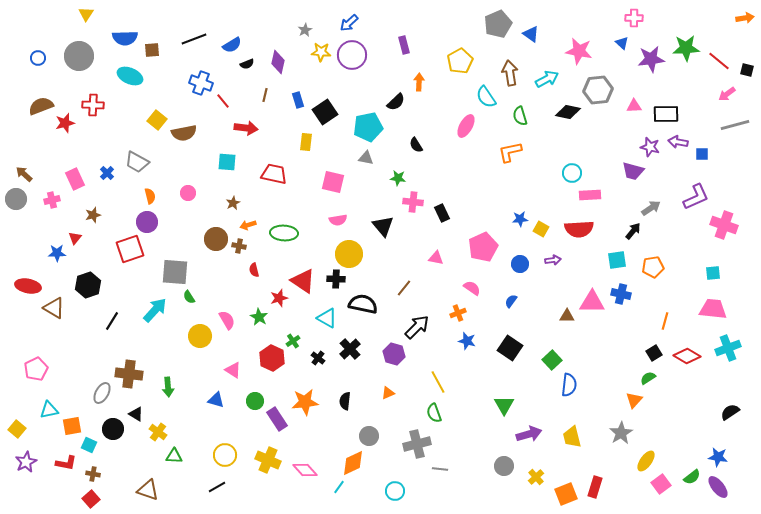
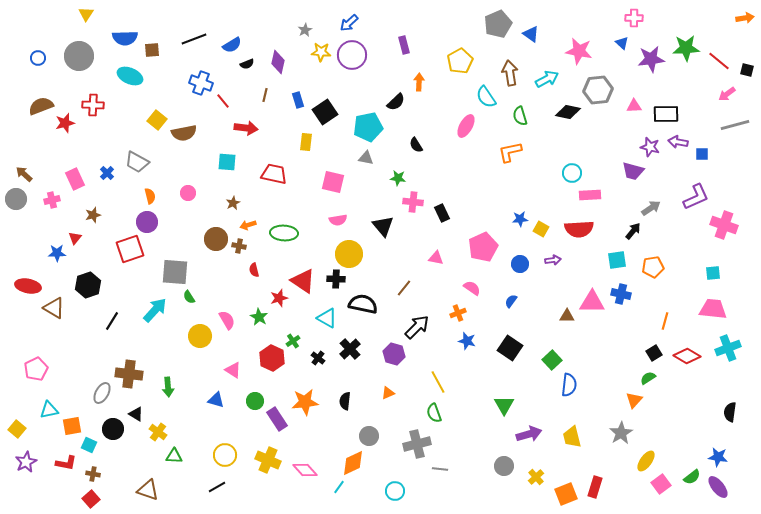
black semicircle at (730, 412): rotated 48 degrees counterclockwise
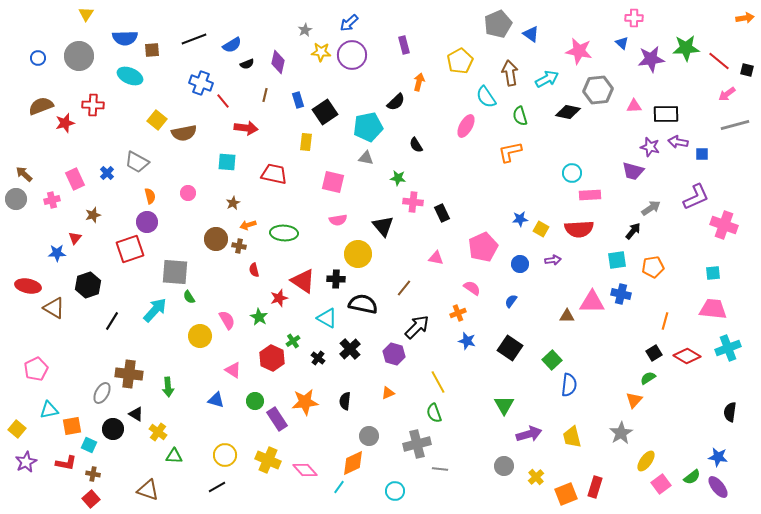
orange arrow at (419, 82): rotated 12 degrees clockwise
yellow circle at (349, 254): moved 9 px right
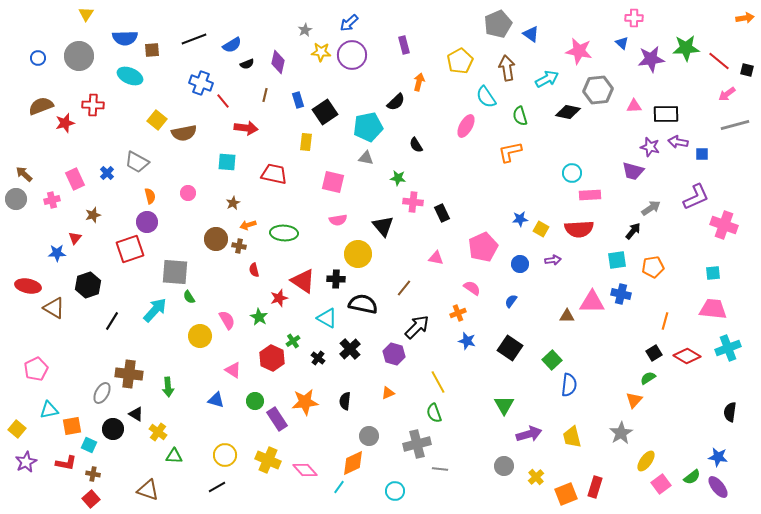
brown arrow at (510, 73): moved 3 px left, 5 px up
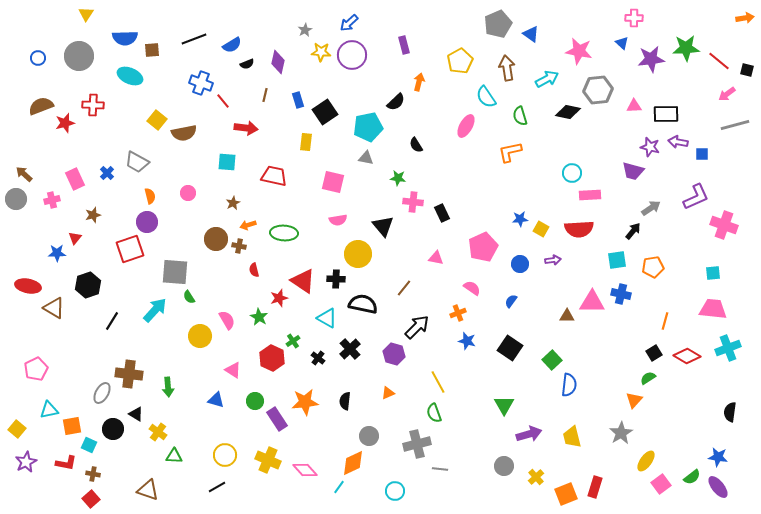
red trapezoid at (274, 174): moved 2 px down
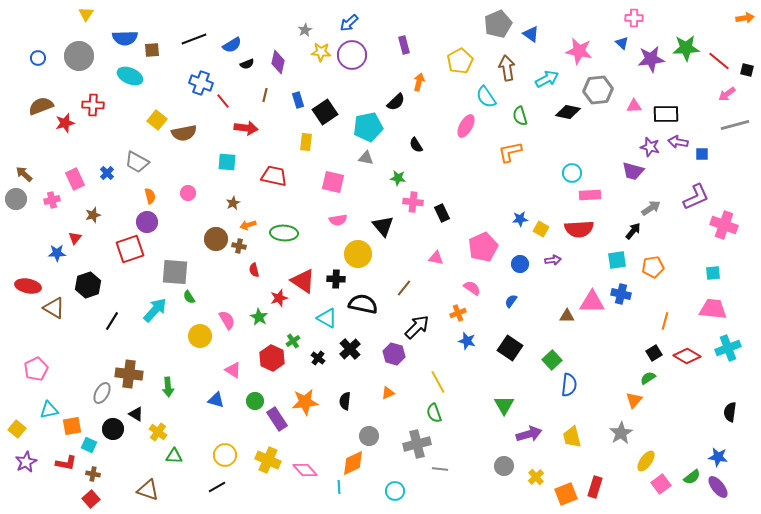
cyan line at (339, 487): rotated 40 degrees counterclockwise
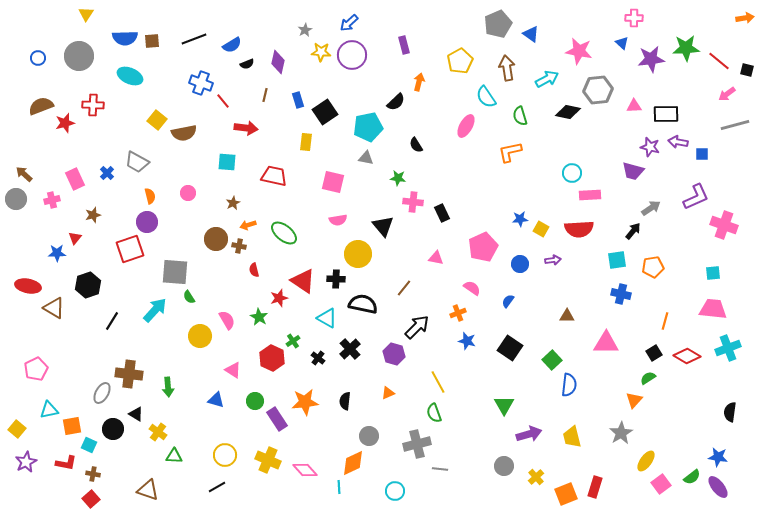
brown square at (152, 50): moved 9 px up
green ellipse at (284, 233): rotated 36 degrees clockwise
blue semicircle at (511, 301): moved 3 px left
pink triangle at (592, 302): moved 14 px right, 41 px down
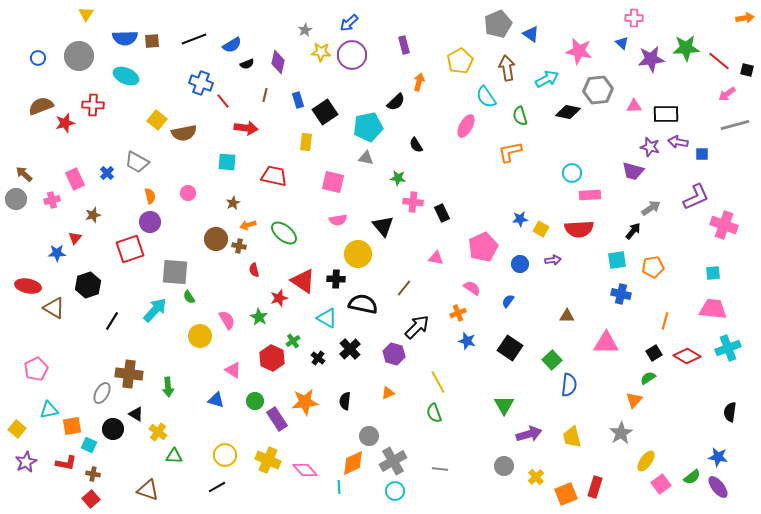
cyan ellipse at (130, 76): moved 4 px left
purple circle at (147, 222): moved 3 px right
gray cross at (417, 444): moved 24 px left, 17 px down; rotated 16 degrees counterclockwise
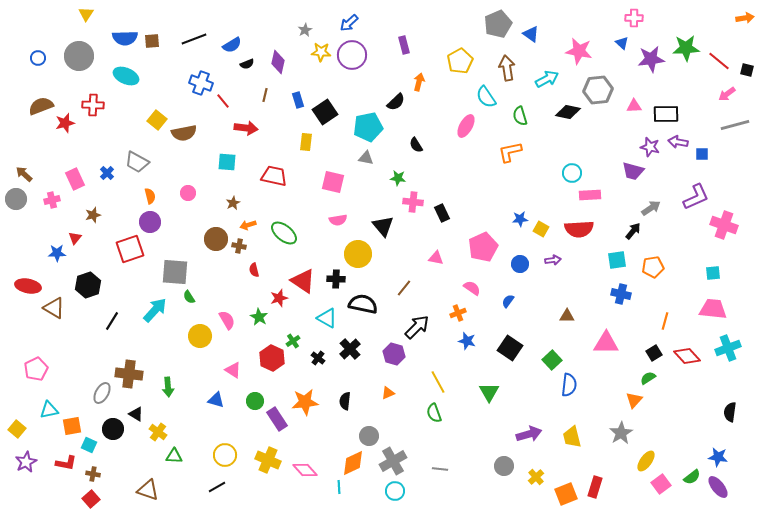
red diamond at (687, 356): rotated 16 degrees clockwise
green triangle at (504, 405): moved 15 px left, 13 px up
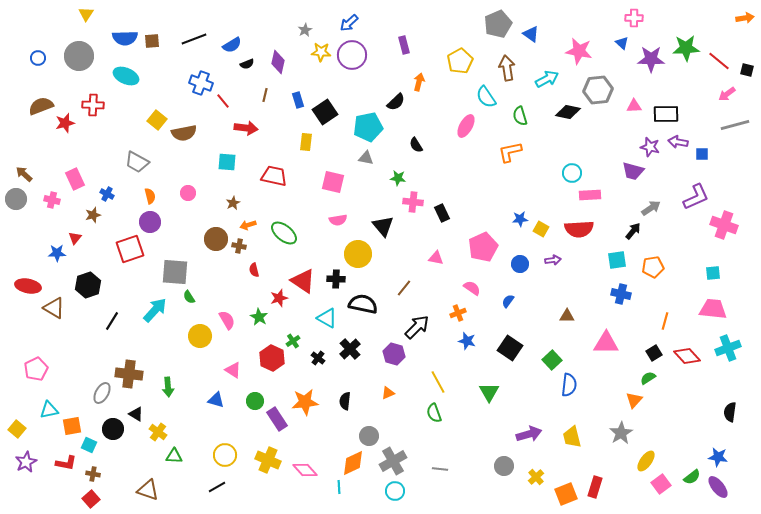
purple star at (651, 59): rotated 8 degrees clockwise
blue cross at (107, 173): moved 21 px down; rotated 16 degrees counterclockwise
pink cross at (52, 200): rotated 28 degrees clockwise
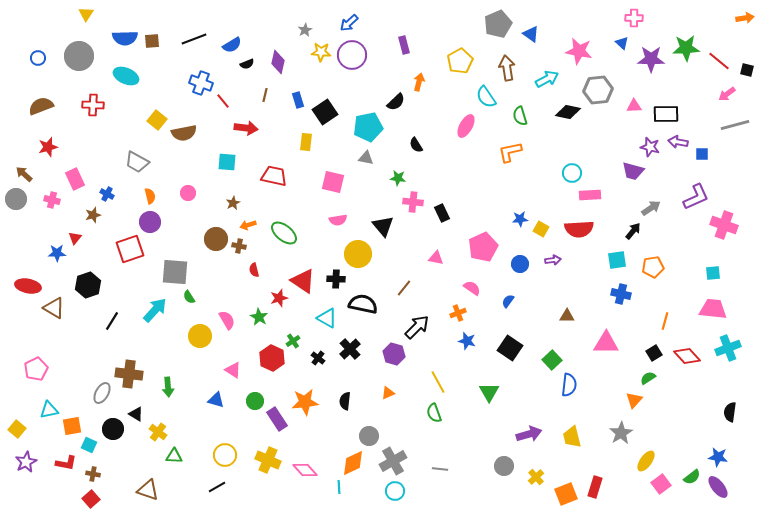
red star at (65, 123): moved 17 px left, 24 px down
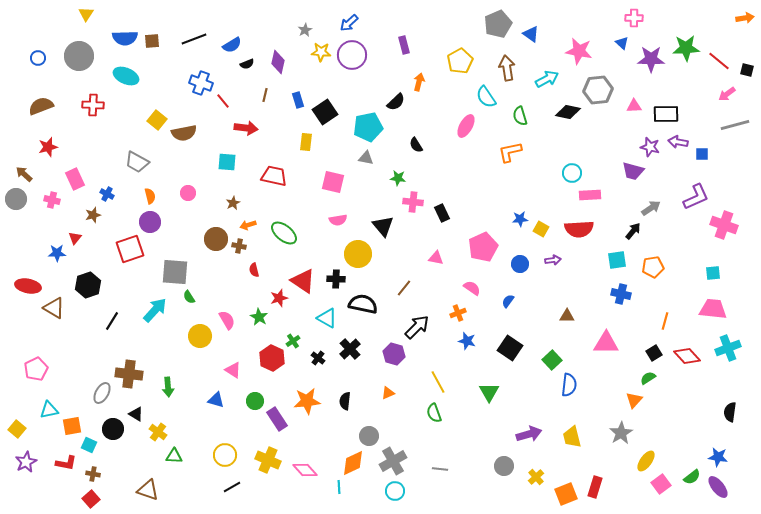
orange star at (305, 402): moved 2 px right, 1 px up
black line at (217, 487): moved 15 px right
